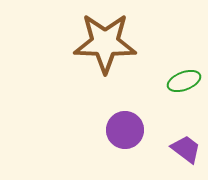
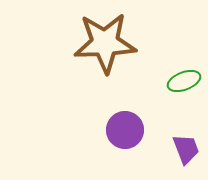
brown star: rotated 4 degrees counterclockwise
purple trapezoid: rotated 32 degrees clockwise
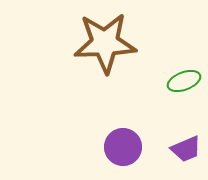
purple circle: moved 2 px left, 17 px down
purple trapezoid: rotated 88 degrees clockwise
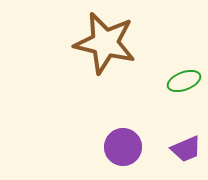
brown star: rotated 16 degrees clockwise
